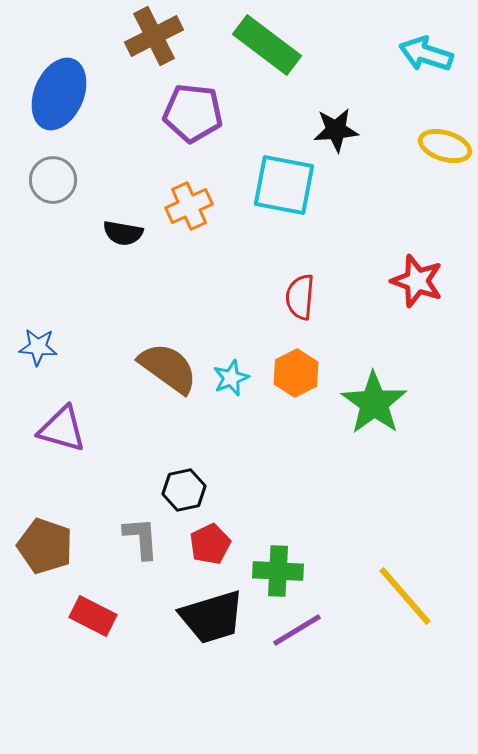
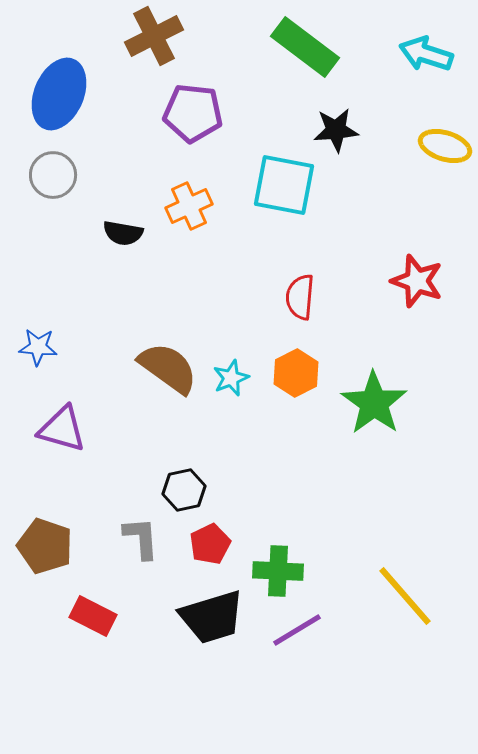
green rectangle: moved 38 px right, 2 px down
gray circle: moved 5 px up
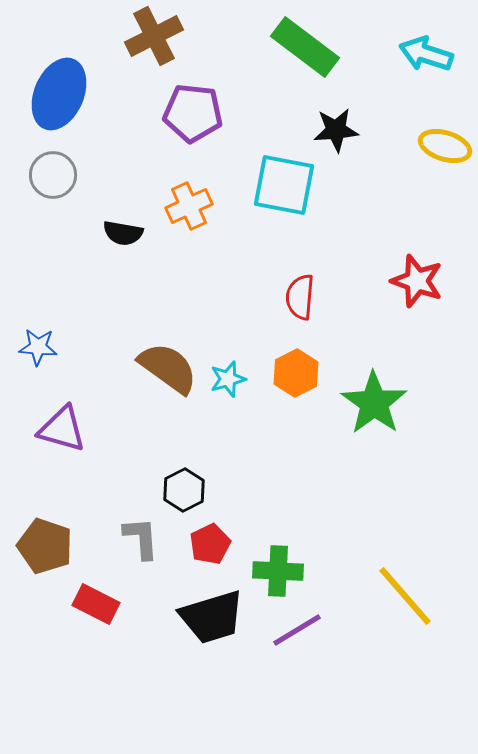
cyan star: moved 3 px left, 1 px down; rotated 6 degrees clockwise
black hexagon: rotated 15 degrees counterclockwise
red rectangle: moved 3 px right, 12 px up
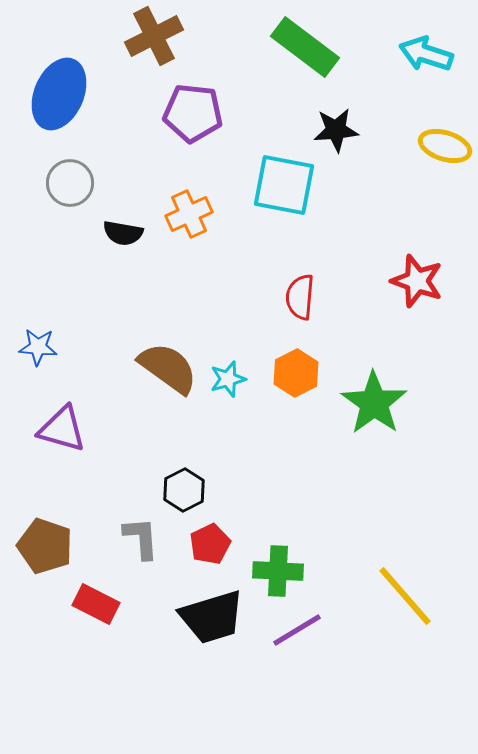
gray circle: moved 17 px right, 8 px down
orange cross: moved 8 px down
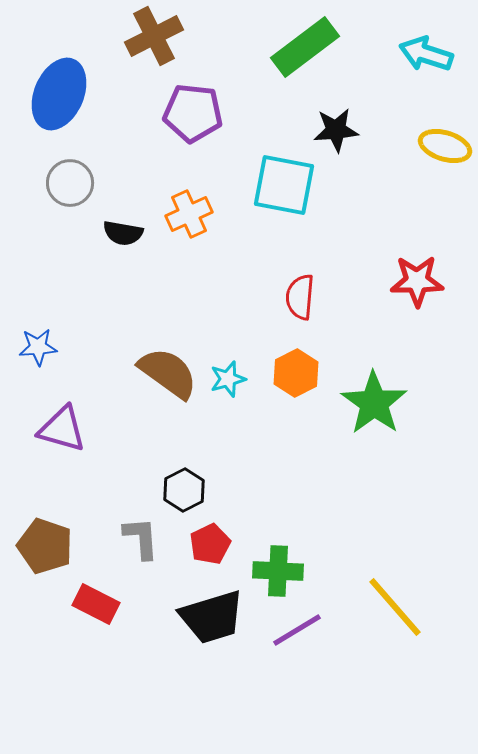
green rectangle: rotated 74 degrees counterclockwise
red star: rotated 20 degrees counterclockwise
blue star: rotated 9 degrees counterclockwise
brown semicircle: moved 5 px down
yellow line: moved 10 px left, 11 px down
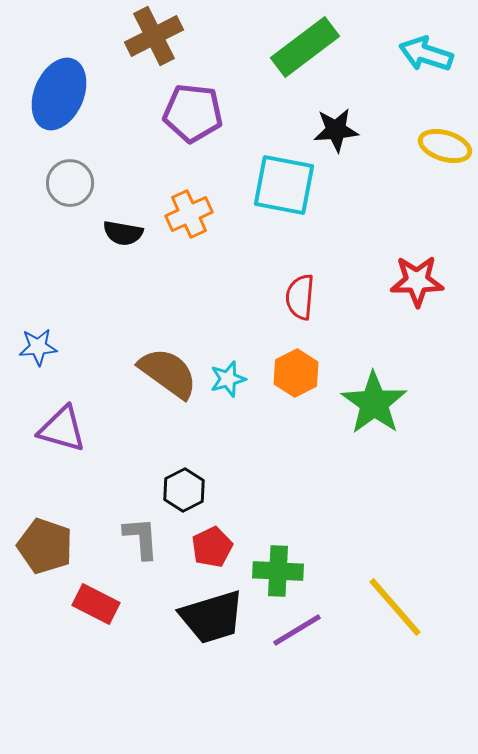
red pentagon: moved 2 px right, 3 px down
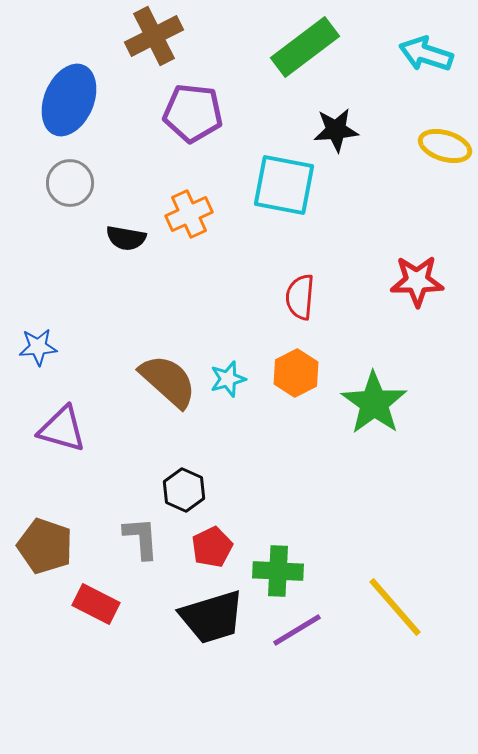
blue ellipse: moved 10 px right, 6 px down
black semicircle: moved 3 px right, 5 px down
brown semicircle: moved 8 px down; rotated 6 degrees clockwise
black hexagon: rotated 9 degrees counterclockwise
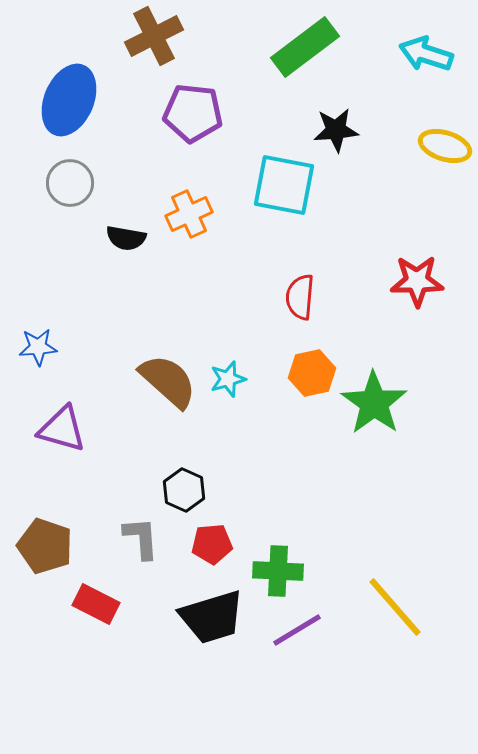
orange hexagon: moved 16 px right; rotated 15 degrees clockwise
red pentagon: moved 3 px up; rotated 21 degrees clockwise
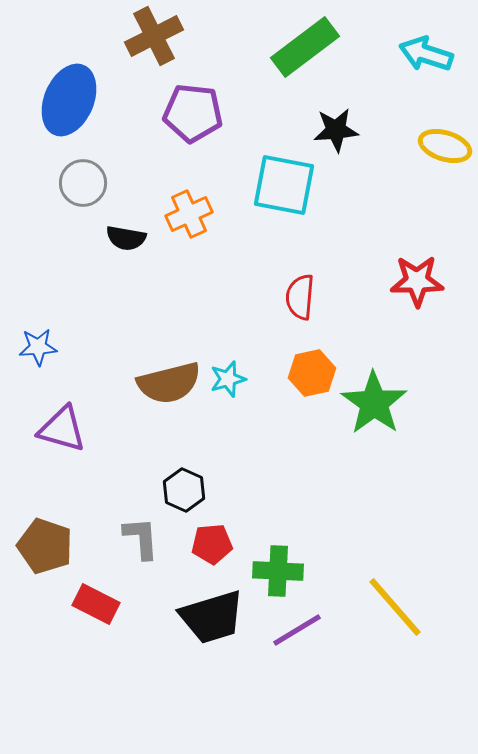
gray circle: moved 13 px right
brown semicircle: moved 1 px right, 2 px down; rotated 124 degrees clockwise
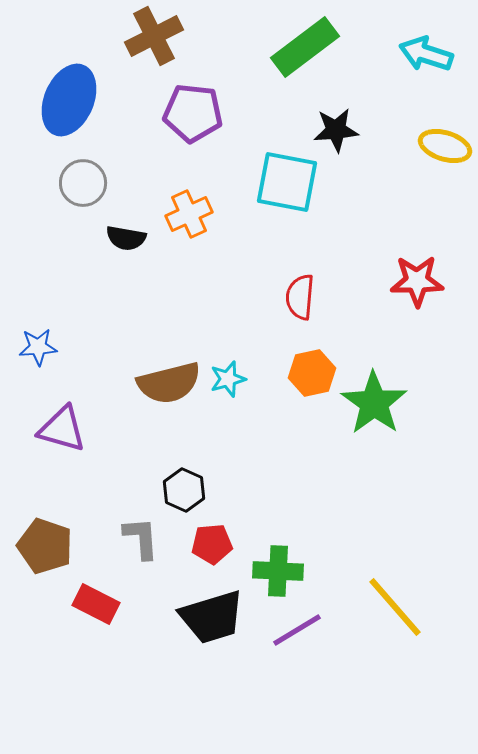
cyan square: moved 3 px right, 3 px up
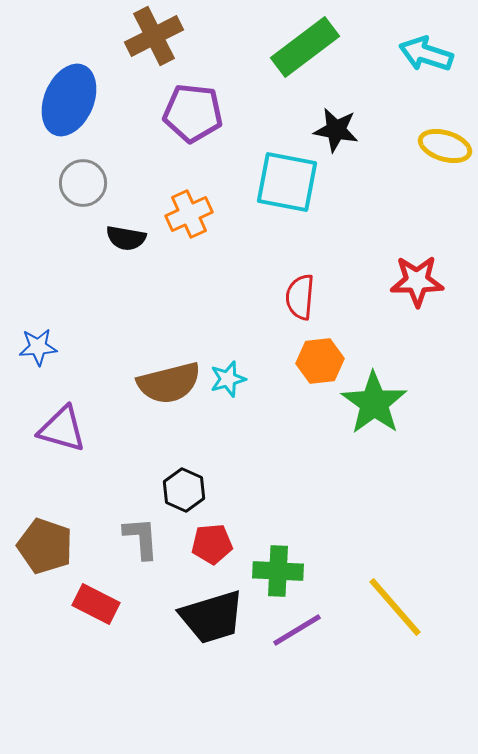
black star: rotated 15 degrees clockwise
orange hexagon: moved 8 px right, 12 px up; rotated 6 degrees clockwise
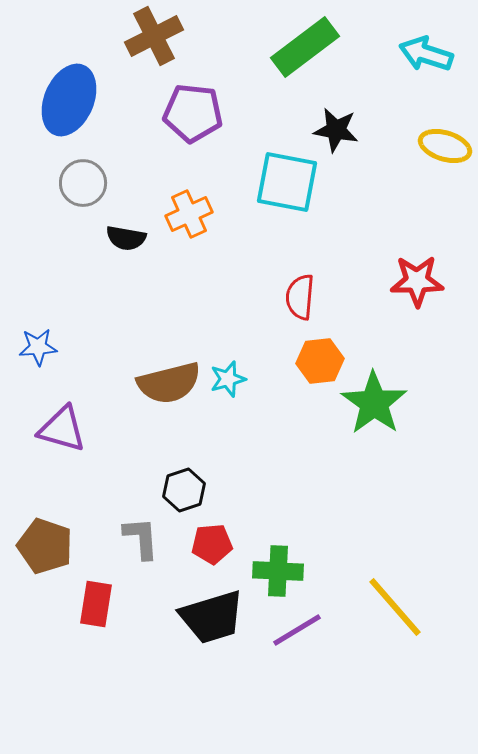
black hexagon: rotated 18 degrees clockwise
red rectangle: rotated 72 degrees clockwise
